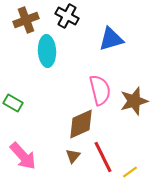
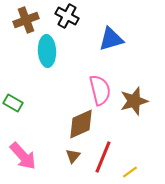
red line: rotated 48 degrees clockwise
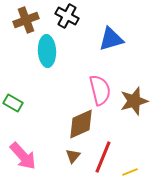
yellow line: rotated 14 degrees clockwise
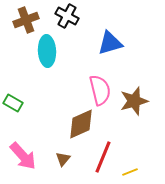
blue triangle: moved 1 px left, 4 px down
brown triangle: moved 10 px left, 3 px down
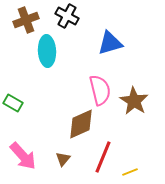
brown star: rotated 24 degrees counterclockwise
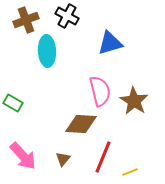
pink semicircle: moved 1 px down
brown diamond: rotated 28 degrees clockwise
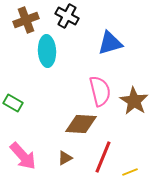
brown triangle: moved 2 px right, 1 px up; rotated 21 degrees clockwise
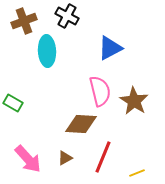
brown cross: moved 2 px left, 1 px down
blue triangle: moved 5 px down; rotated 12 degrees counterclockwise
pink arrow: moved 5 px right, 3 px down
yellow line: moved 7 px right, 1 px down
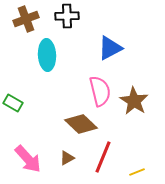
black cross: rotated 30 degrees counterclockwise
brown cross: moved 2 px right, 2 px up
cyan ellipse: moved 4 px down
brown diamond: rotated 40 degrees clockwise
brown triangle: moved 2 px right
yellow line: moved 1 px up
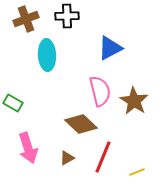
pink arrow: moved 11 px up; rotated 24 degrees clockwise
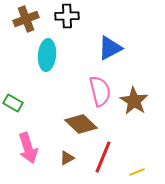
cyan ellipse: rotated 8 degrees clockwise
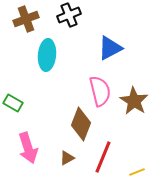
black cross: moved 2 px right, 1 px up; rotated 20 degrees counterclockwise
brown diamond: rotated 68 degrees clockwise
